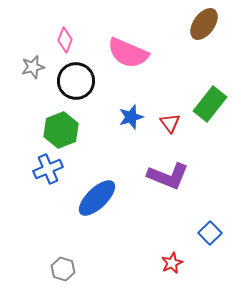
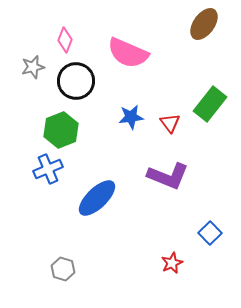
blue star: rotated 10 degrees clockwise
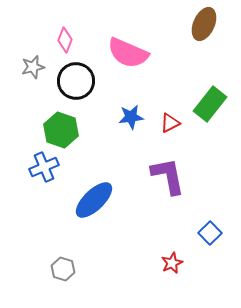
brown ellipse: rotated 12 degrees counterclockwise
red triangle: rotated 40 degrees clockwise
green hexagon: rotated 20 degrees counterclockwise
blue cross: moved 4 px left, 2 px up
purple L-shape: rotated 123 degrees counterclockwise
blue ellipse: moved 3 px left, 2 px down
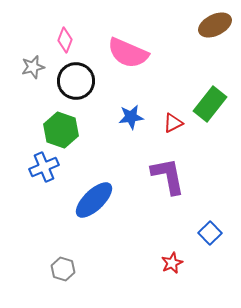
brown ellipse: moved 11 px right, 1 px down; rotated 40 degrees clockwise
red triangle: moved 3 px right
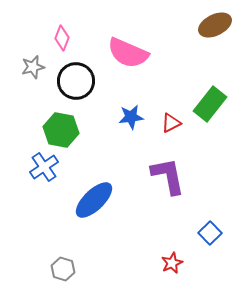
pink diamond: moved 3 px left, 2 px up
red triangle: moved 2 px left
green hexagon: rotated 8 degrees counterclockwise
blue cross: rotated 12 degrees counterclockwise
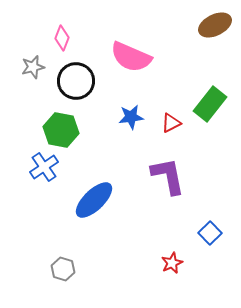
pink semicircle: moved 3 px right, 4 px down
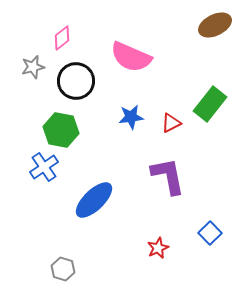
pink diamond: rotated 30 degrees clockwise
red star: moved 14 px left, 15 px up
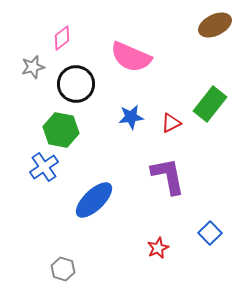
black circle: moved 3 px down
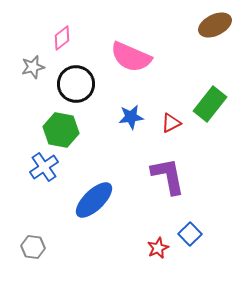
blue square: moved 20 px left, 1 px down
gray hexagon: moved 30 px left, 22 px up; rotated 10 degrees counterclockwise
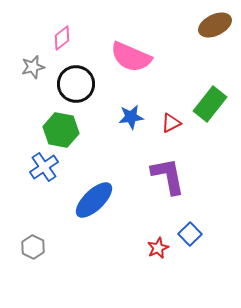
gray hexagon: rotated 20 degrees clockwise
